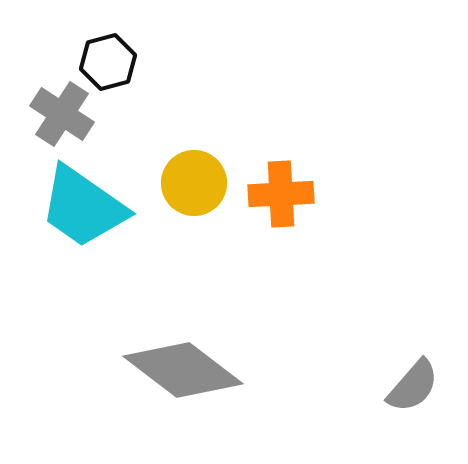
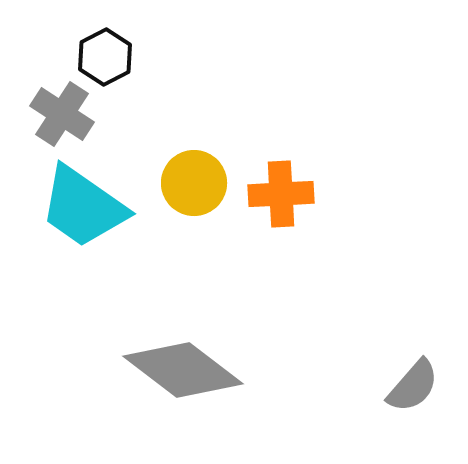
black hexagon: moved 3 px left, 5 px up; rotated 12 degrees counterclockwise
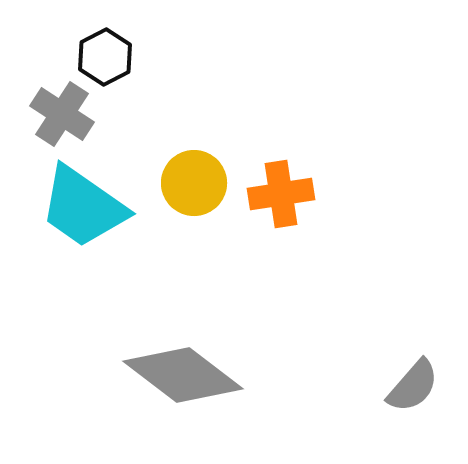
orange cross: rotated 6 degrees counterclockwise
gray diamond: moved 5 px down
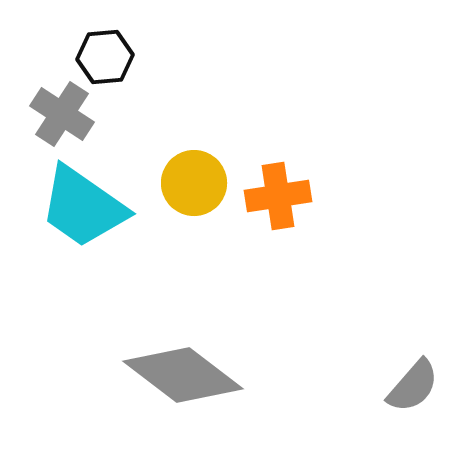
black hexagon: rotated 22 degrees clockwise
orange cross: moved 3 px left, 2 px down
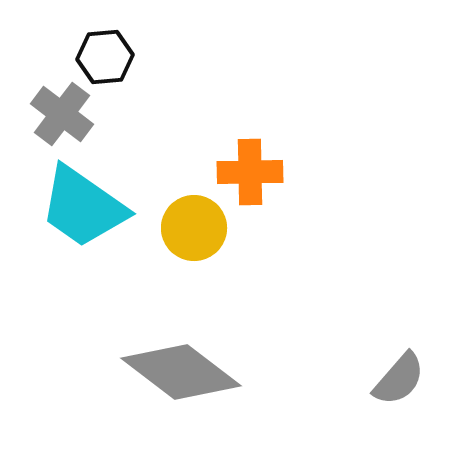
gray cross: rotated 4 degrees clockwise
yellow circle: moved 45 px down
orange cross: moved 28 px left, 24 px up; rotated 8 degrees clockwise
gray diamond: moved 2 px left, 3 px up
gray semicircle: moved 14 px left, 7 px up
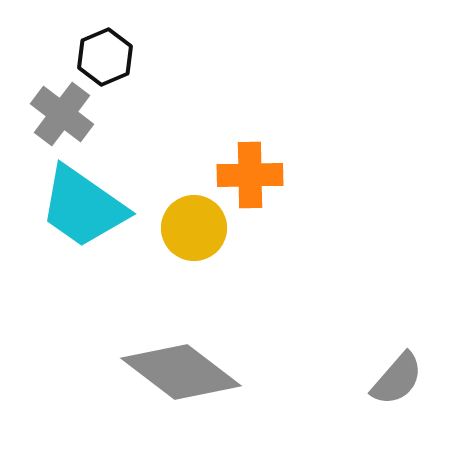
black hexagon: rotated 18 degrees counterclockwise
orange cross: moved 3 px down
gray semicircle: moved 2 px left
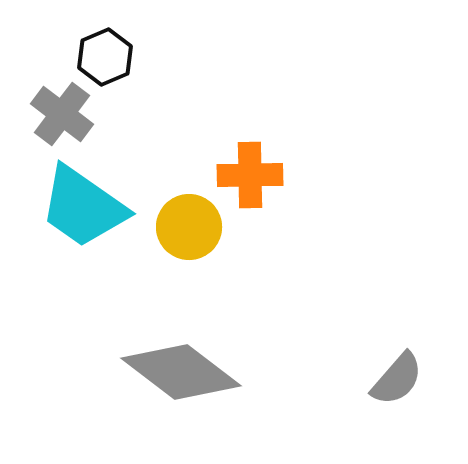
yellow circle: moved 5 px left, 1 px up
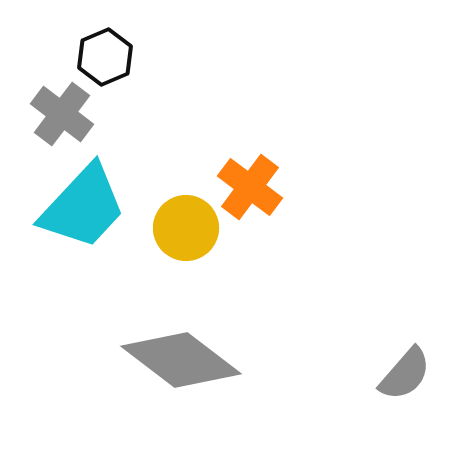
orange cross: moved 12 px down; rotated 38 degrees clockwise
cyan trapezoid: rotated 82 degrees counterclockwise
yellow circle: moved 3 px left, 1 px down
gray diamond: moved 12 px up
gray semicircle: moved 8 px right, 5 px up
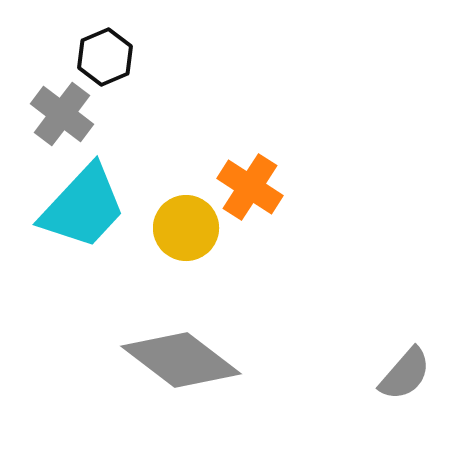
orange cross: rotated 4 degrees counterclockwise
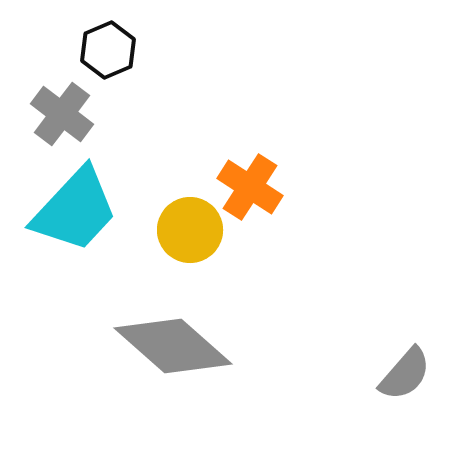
black hexagon: moved 3 px right, 7 px up
cyan trapezoid: moved 8 px left, 3 px down
yellow circle: moved 4 px right, 2 px down
gray diamond: moved 8 px left, 14 px up; rotated 4 degrees clockwise
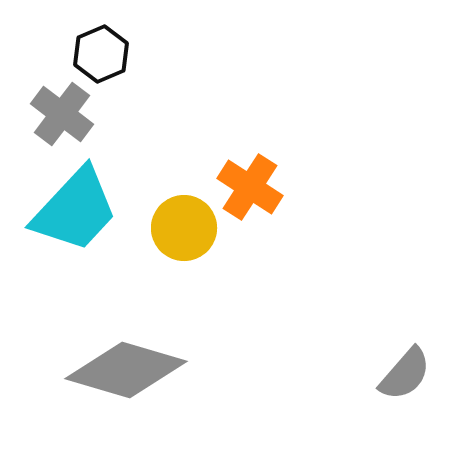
black hexagon: moved 7 px left, 4 px down
yellow circle: moved 6 px left, 2 px up
gray diamond: moved 47 px left, 24 px down; rotated 25 degrees counterclockwise
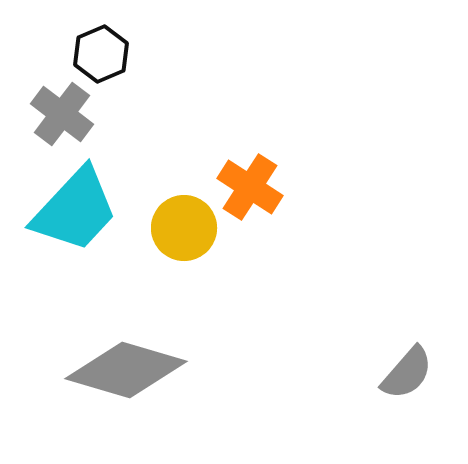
gray semicircle: moved 2 px right, 1 px up
